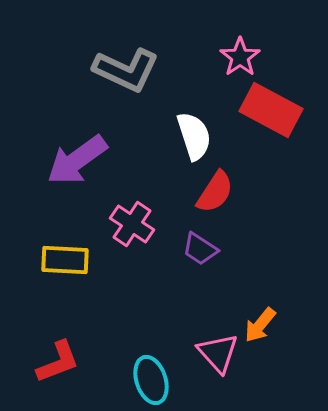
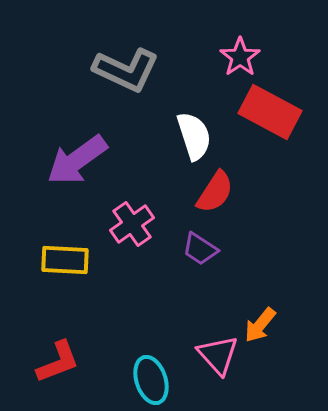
red rectangle: moved 1 px left, 2 px down
pink cross: rotated 21 degrees clockwise
pink triangle: moved 2 px down
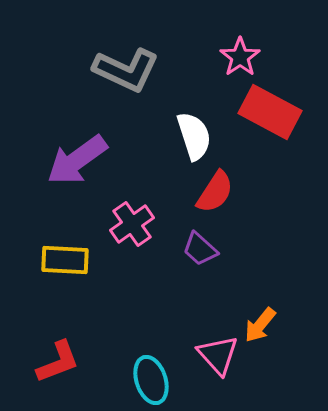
purple trapezoid: rotated 9 degrees clockwise
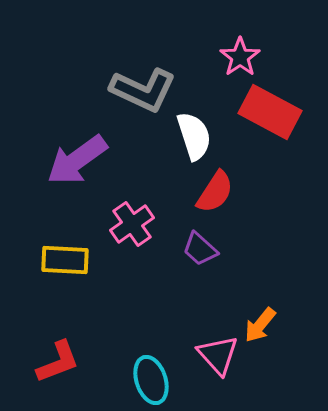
gray L-shape: moved 17 px right, 20 px down
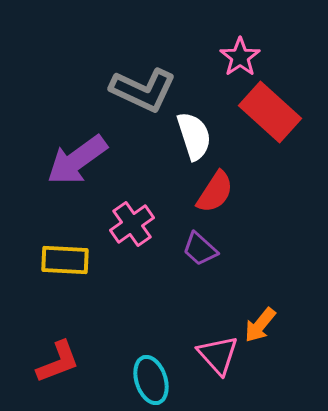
red rectangle: rotated 14 degrees clockwise
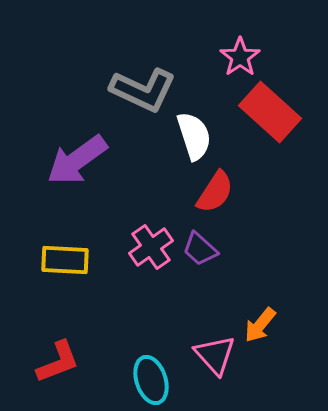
pink cross: moved 19 px right, 23 px down
pink triangle: moved 3 px left
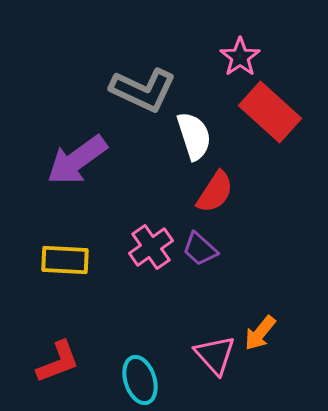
orange arrow: moved 8 px down
cyan ellipse: moved 11 px left
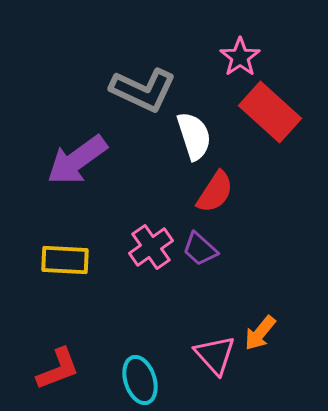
red L-shape: moved 7 px down
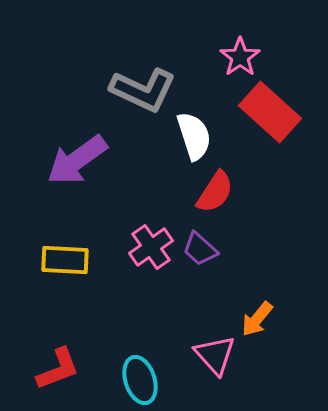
orange arrow: moved 3 px left, 14 px up
